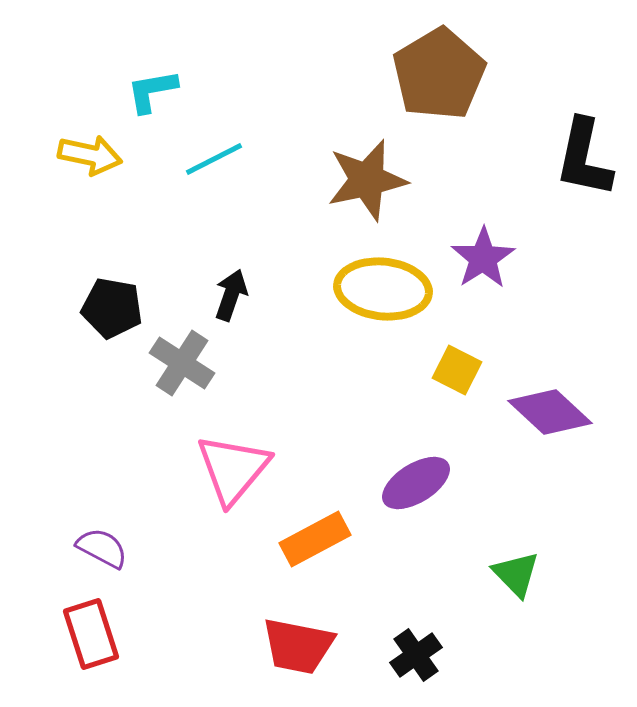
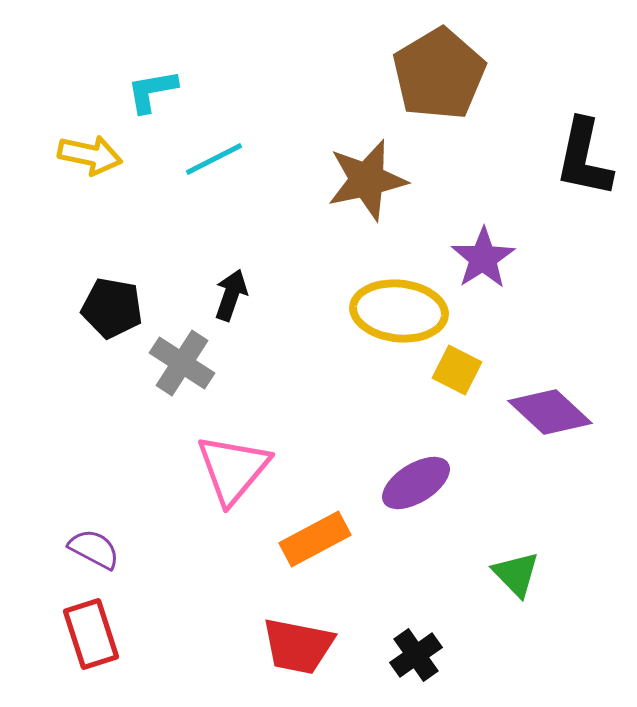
yellow ellipse: moved 16 px right, 22 px down
purple semicircle: moved 8 px left, 1 px down
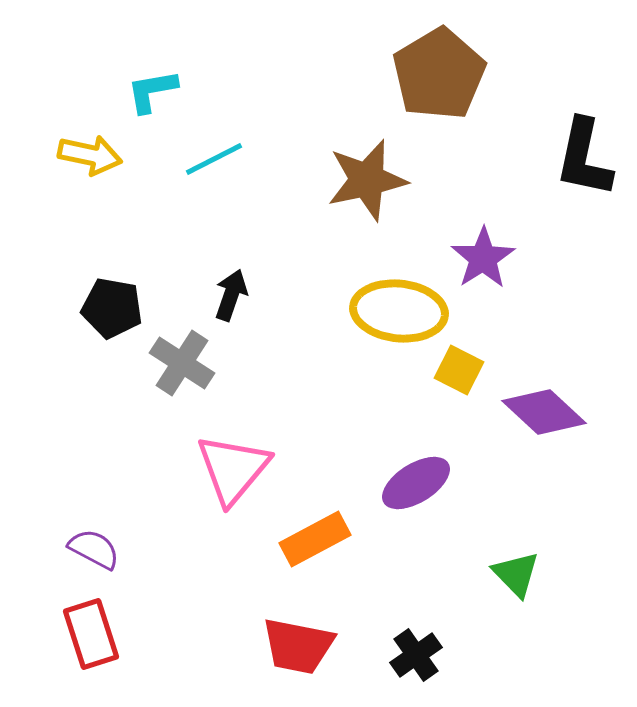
yellow square: moved 2 px right
purple diamond: moved 6 px left
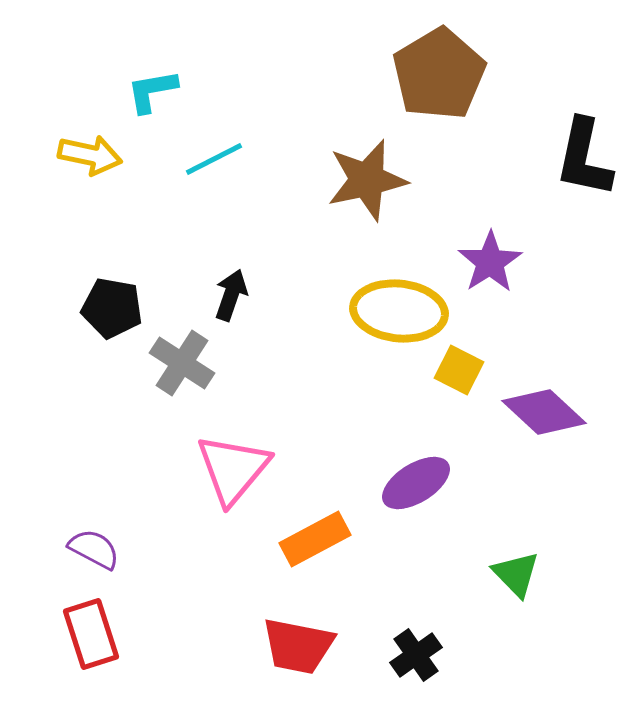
purple star: moved 7 px right, 4 px down
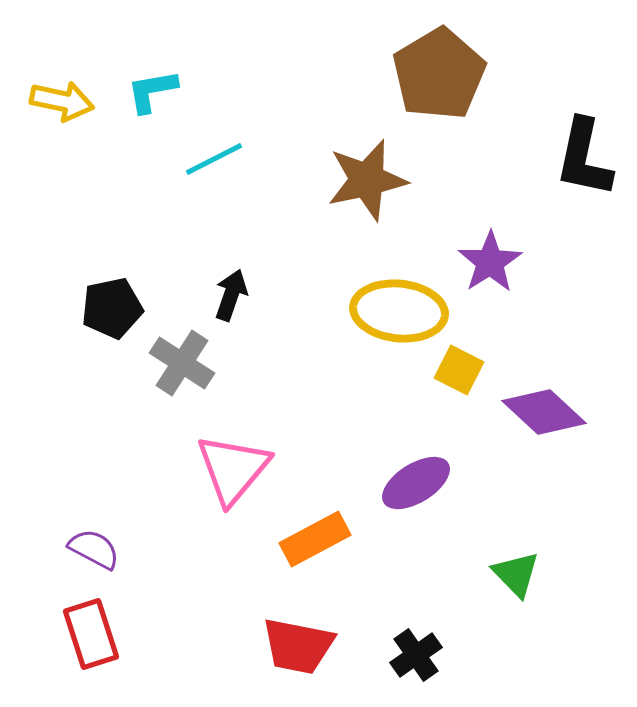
yellow arrow: moved 28 px left, 54 px up
black pentagon: rotated 22 degrees counterclockwise
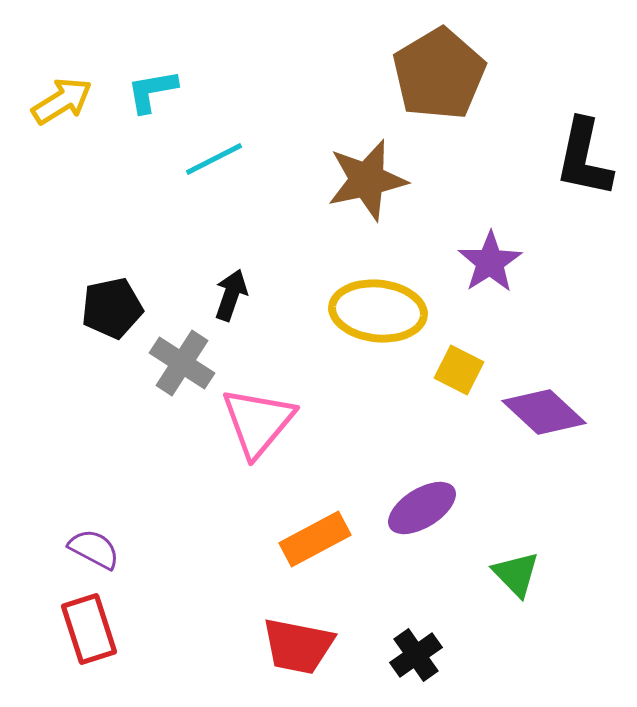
yellow arrow: rotated 44 degrees counterclockwise
yellow ellipse: moved 21 px left
pink triangle: moved 25 px right, 47 px up
purple ellipse: moved 6 px right, 25 px down
red rectangle: moved 2 px left, 5 px up
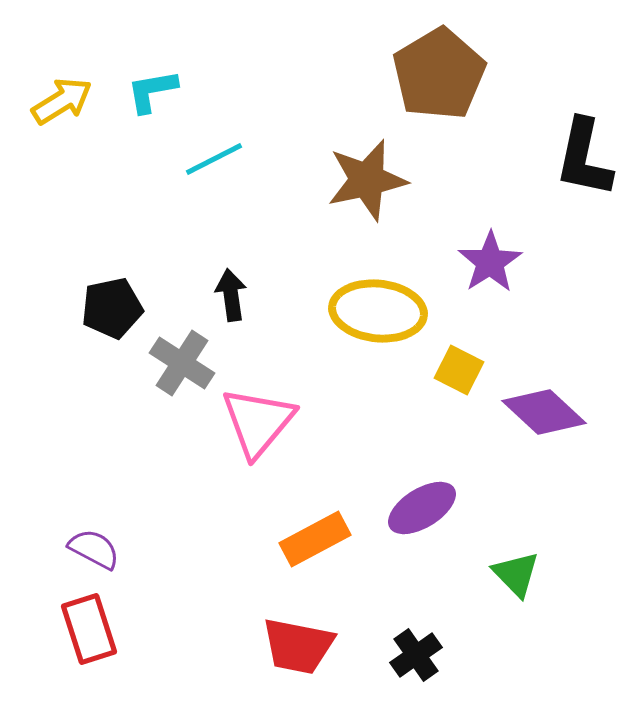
black arrow: rotated 27 degrees counterclockwise
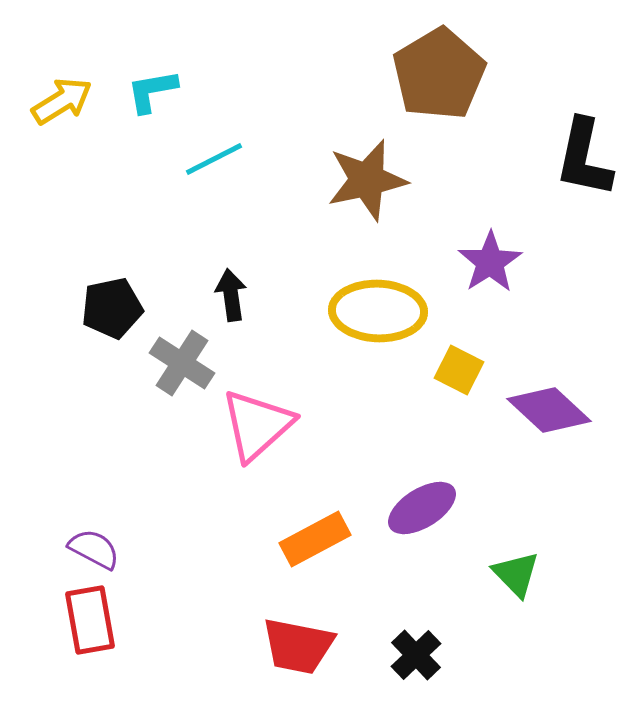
yellow ellipse: rotated 4 degrees counterclockwise
purple diamond: moved 5 px right, 2 px up
pink triangle: moved 1 px left, 3 px down; rotated 8 degrees clockwise
red rectangle: moved 1 px right, 9 px up; rotated 8 degrees clockwise
black cross: rotated 9 degrees counterclockwise
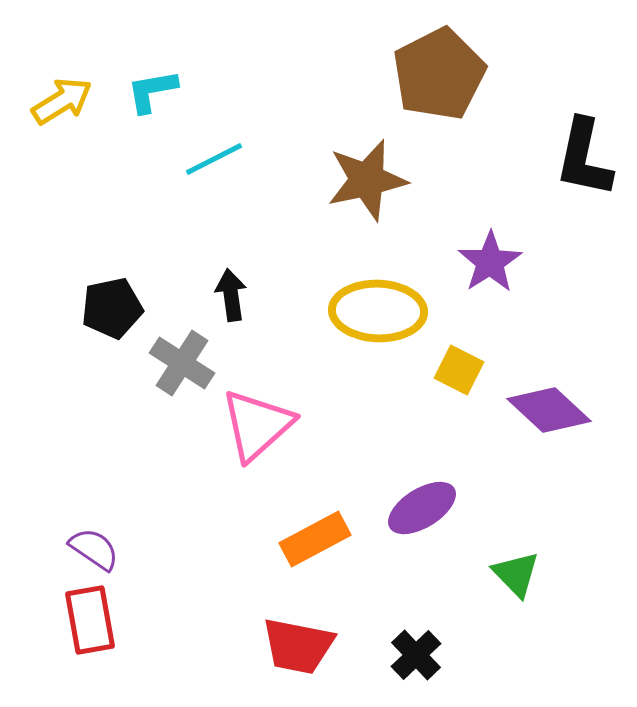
brown pentagon: rotated 4 degrees clockwise
purple semicircle: rotated 6 degrees clockwise
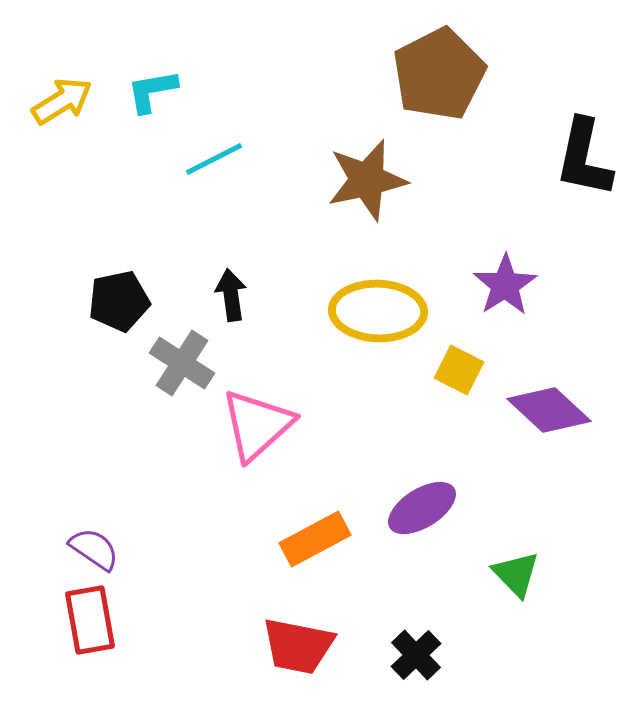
purple star: moved 15 px right, 23 px down
black pentagon: moved 7 px right, 7 px up
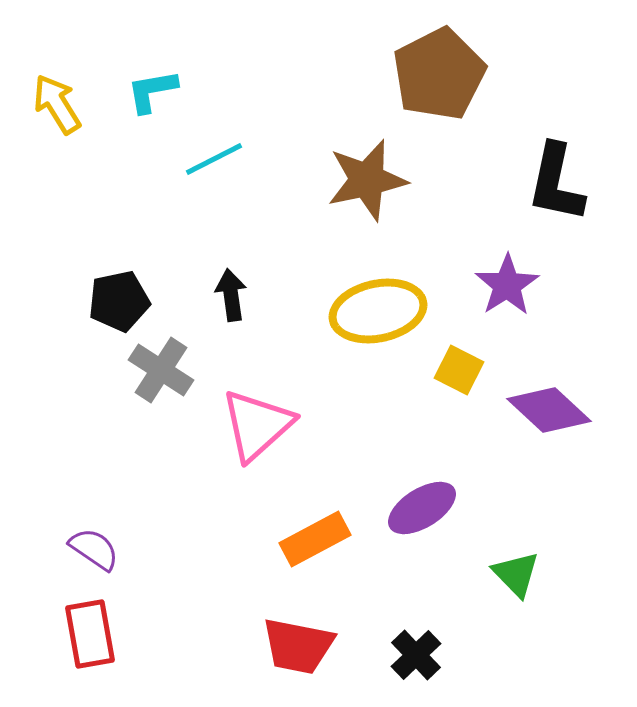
yellow arrow: moved 5 px left, 3 px down; rotated 90 degrees counterclockwise
black L-shape: moved 28 px left, 25 px down
purple star: moved 2 px right
yellow ellipse: rotated 14 degrees counterclockwise
gray cross: moved 21 px left, 7 px down
red rectangle: moved 14 px down
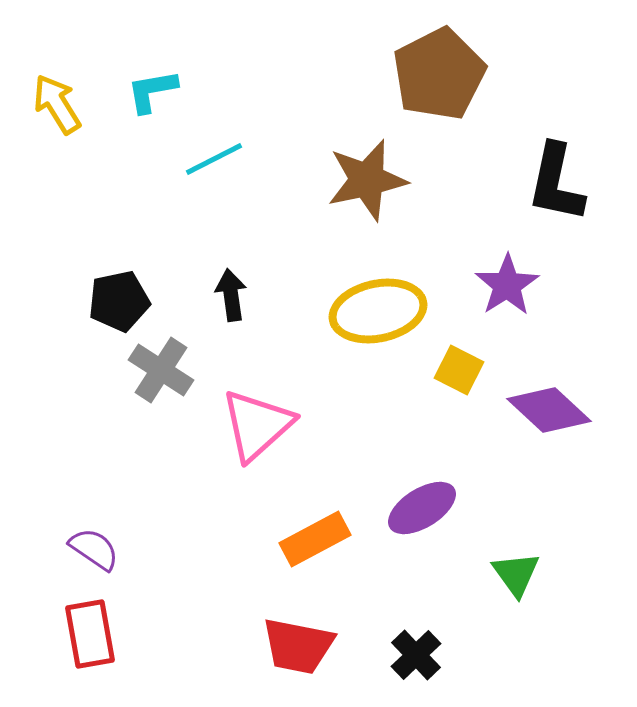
green triangle: rotated 8 degrees clockwise
